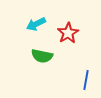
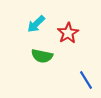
cyan arrow: rotated 18 degrees counterclockwise
blue line: rotated 42 degrees counterclockwise
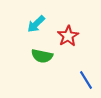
red star: moved 3 px down
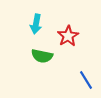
cyan arrow: rotated 36 degrees counterclockwise
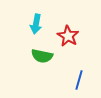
red star: rotated 10 degrees counterclockwise
blue line: moved 7 px left; rotated 48 degrees clockwise
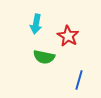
green semicircle: moved 2 px right, 1 px down
